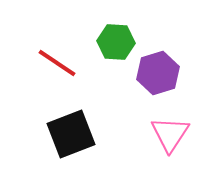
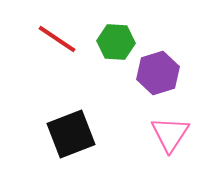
red line: moved 24 px up
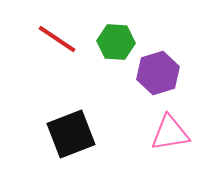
pink triangle: moved 1 px up; rotated 48 degrees clockwise
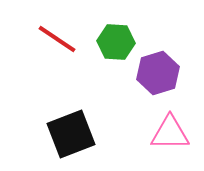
pink triangle: rotated 9 degrees clockwise
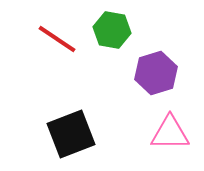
green hexagon: moved 4 px left, 12 px up; rotated 6 degrees clockwise
purple hexagon: moved 2 px left
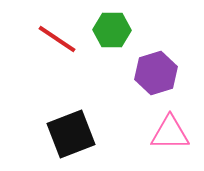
green hexagon: rotated 9 degrees counterclockwise
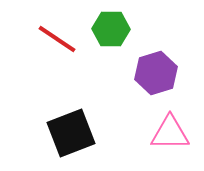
green hexagon: moved 1 px left, 1 px up
black square: moved 1 px up
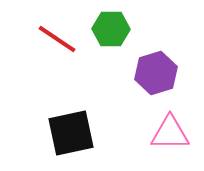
black square: rotated 9 degrees clockwise
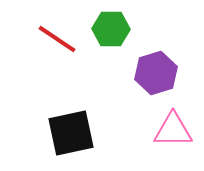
pink triangle: moved 3 px right, 3 px up
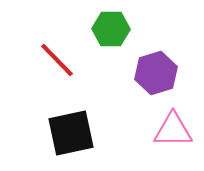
red line: moved 21 px down; rotated 12 degrees clockwise
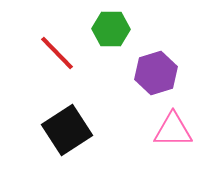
red line: moved 7 px up
black square: moved 4 px left, 3 px up; rotated 21 degrees counterclockwise
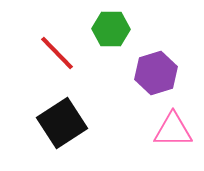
black square: moved 5 px left, 7 px up
